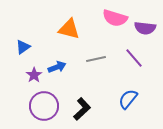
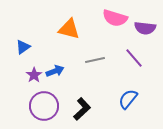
gray line: moved 1 px left, 1 px down
blue arrow: moved 2 px left, 4 px down
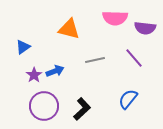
pink semicircle: rotated 15 degrees counterclockwise
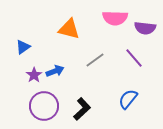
gray line: rotated 24 degrees counterclockwise
